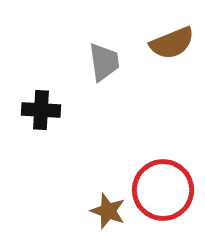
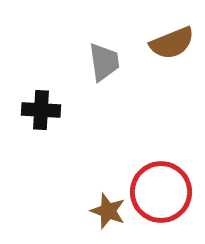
red circle: moved 2 px left, 2 px down
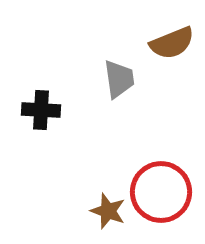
gray trapezoid: moved 15 px right, 17 px down
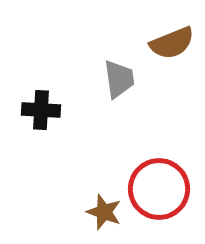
red circle: moved 2 px left, 3 px up
brown star: moved 4 px left, 1 px down
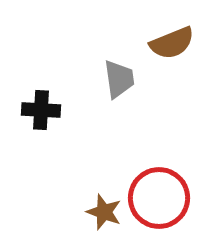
red circle: moved 9 px down
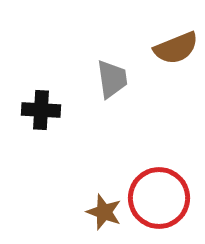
brown semicircle: moved 4 px right, 5 px down
gray trapezoid: moved 7 px left
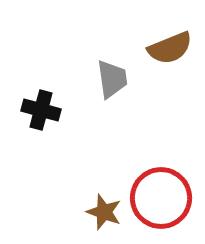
brown semicircle: moved 6 px left
black cross: rotated 12 degrees clockwise
red circle: moved 2 px right
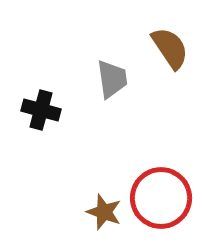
brown semicircle: rotated 102 degrees counterclockwise
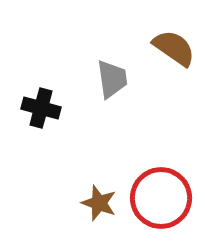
brown semicircle: moved 4 px right; rotated 21 degrees counterclockwise
black cross: moved 2 px up
brown star: moved 5 px left, 9 px up
